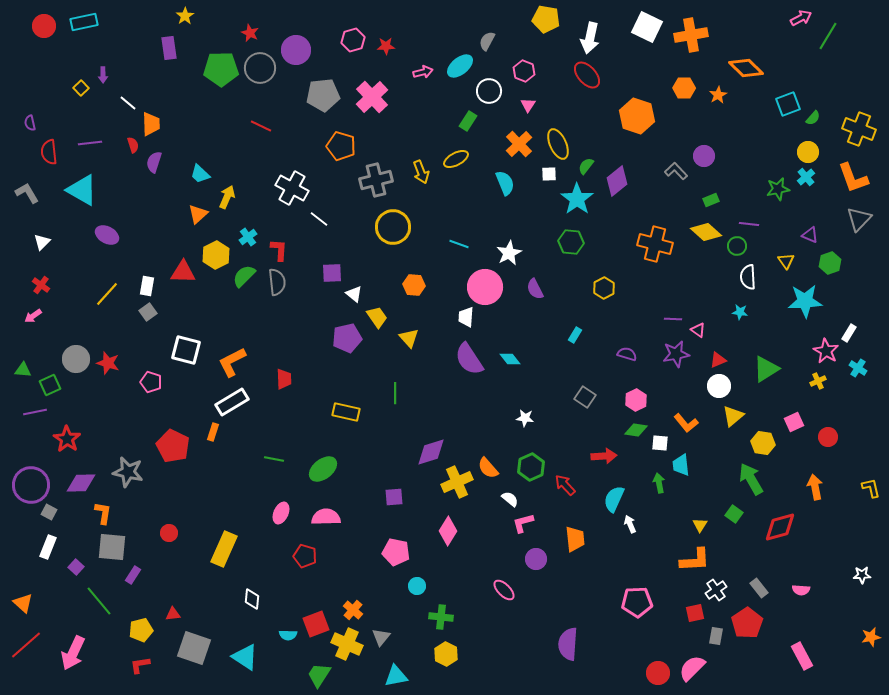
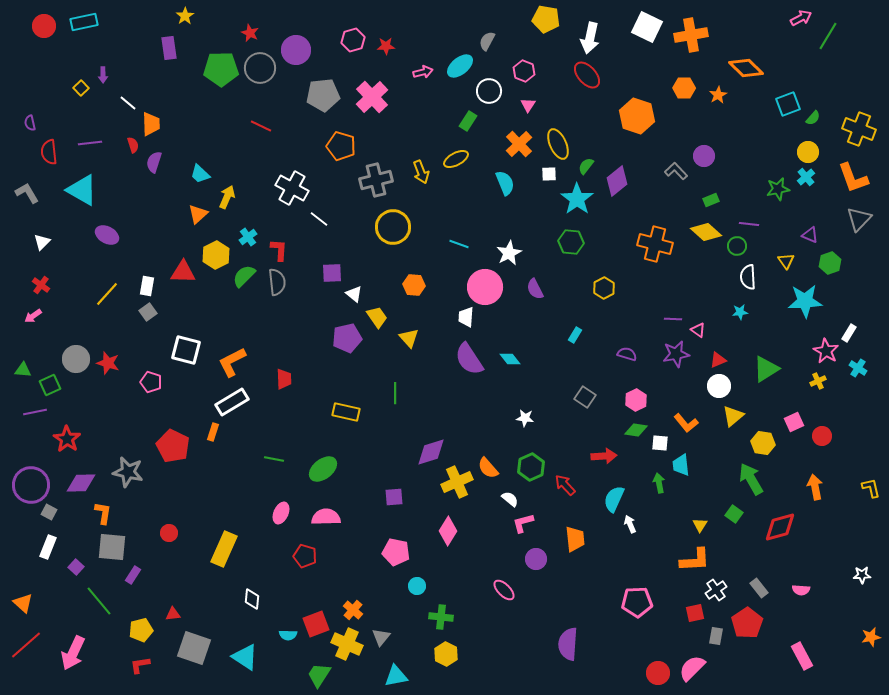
cyan star at (740, 312): rotated 14 degrees counterclockwise
red circle at (828, 437): moved 6 px left, 1 px up
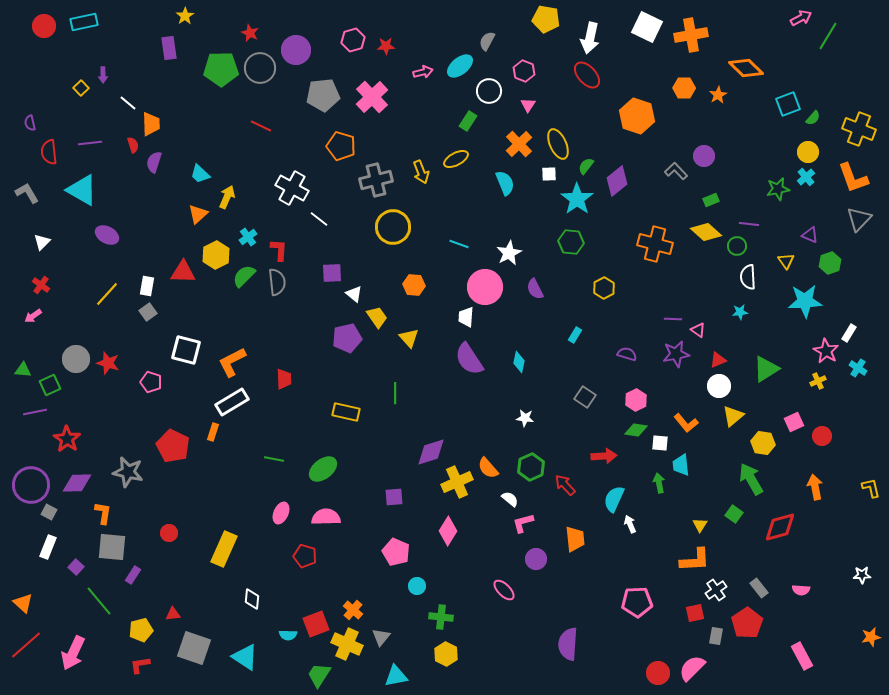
cyan diamond at (510, 359): moved 9 px right, 3 px down; rotated 50 degrees clockwise
purple diamond at (81, 483): moved 4 px left
pink pentagon at (396, 552): rotated 12 degrees clockwise
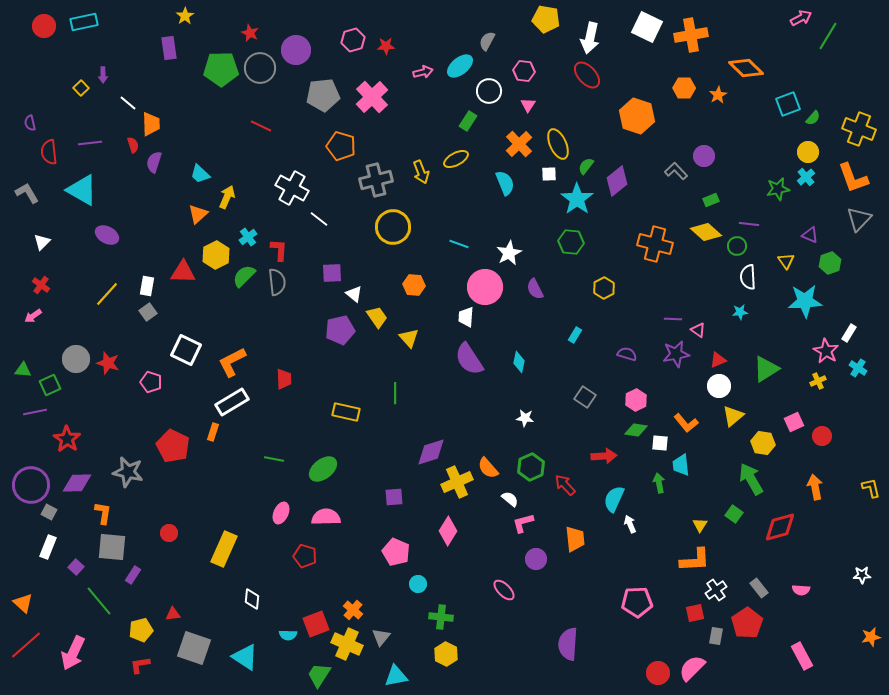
pink hexagon at (524, 71): rotated 15 degrees counterclockwise
purple pentagon at (347, 338): moved 7 px left, 8 px up
white square at (186, 350): rotated 12 degrees clockwise
cyan circle at (417, 586): moved 1 px right, 2 px up
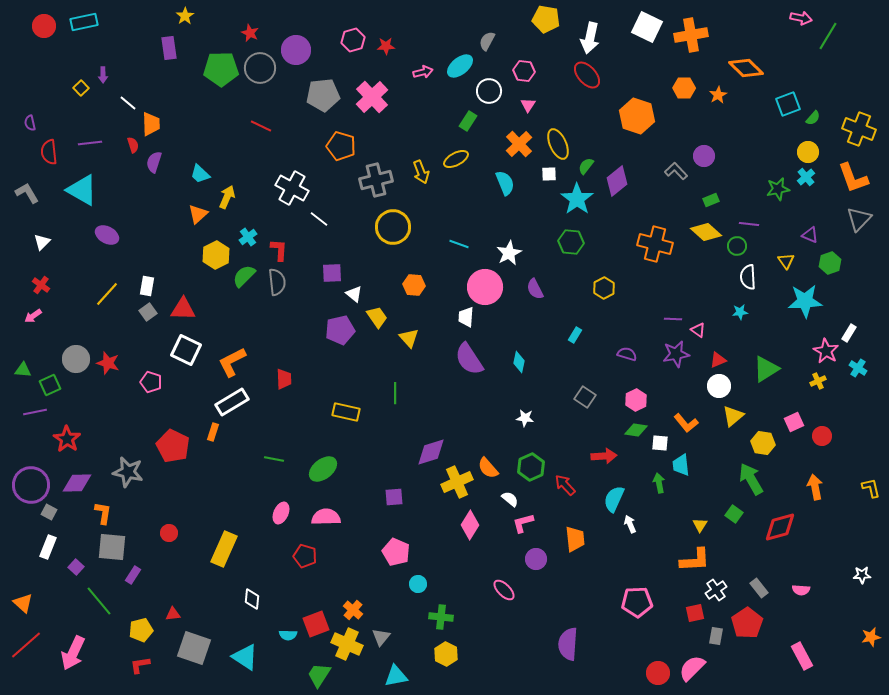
pink arrow at (801, 18): rotated 40 degrees clockwise
red triangle at (183, 272): moved 37 px down
pink diamond at (448, 531): moved 22 px right, 6 px up
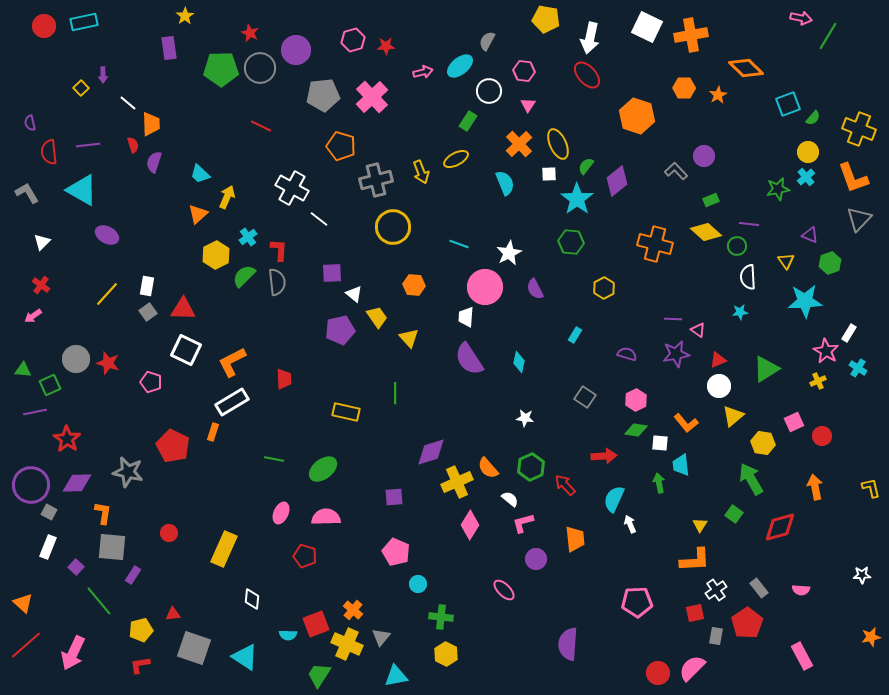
purple line at (90, 143): moved 2 px left, 2 px down
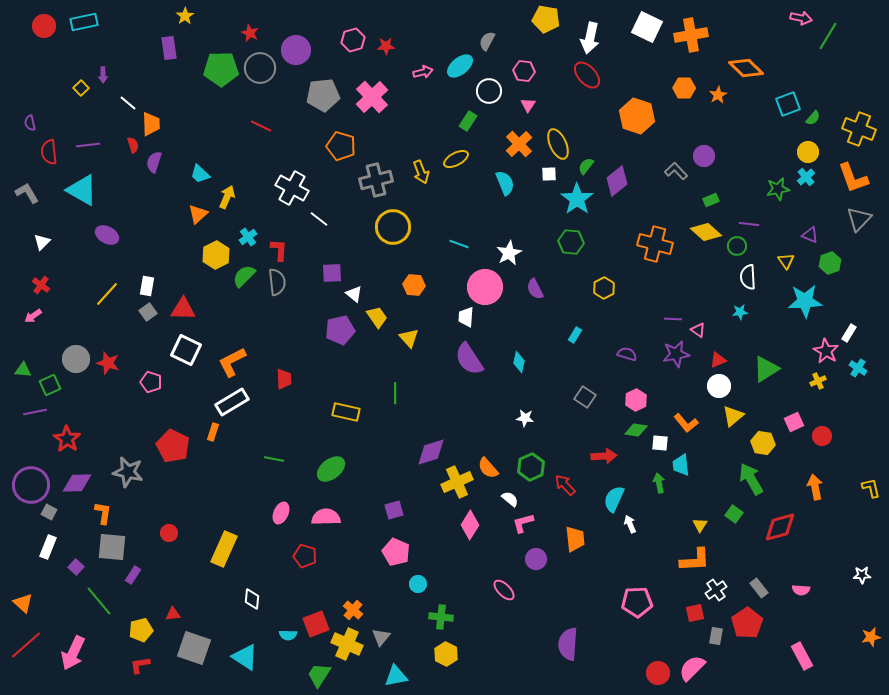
green ellipse at (323, 469): moved 8 px right
purple square at (394, 497): moved 13 px down; rotated 12 degrees counterclockwise
